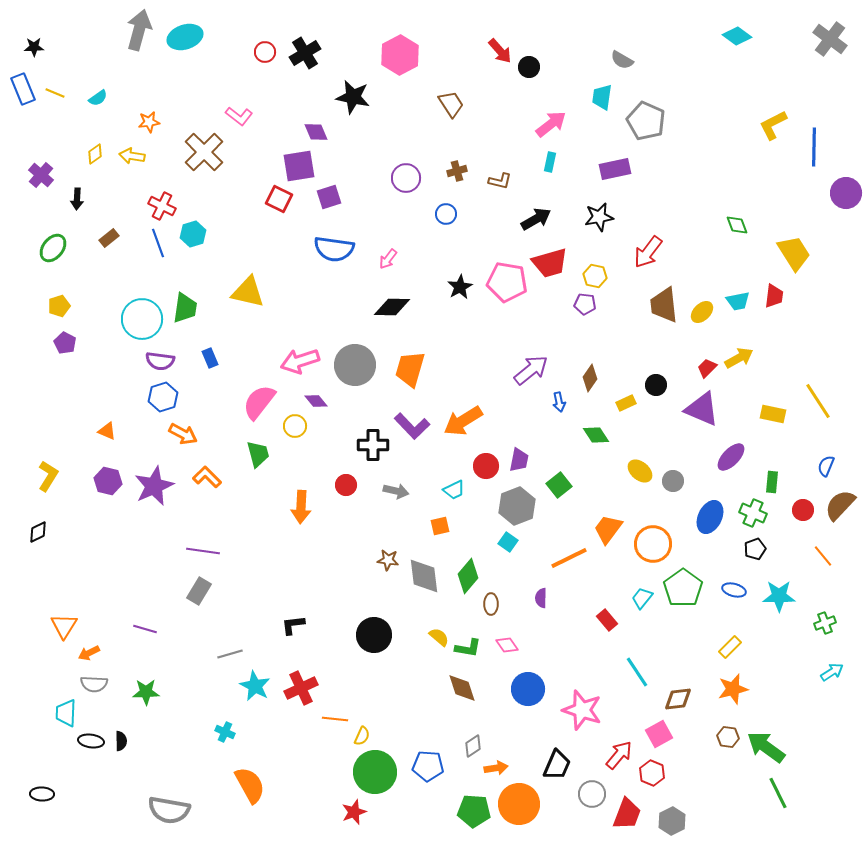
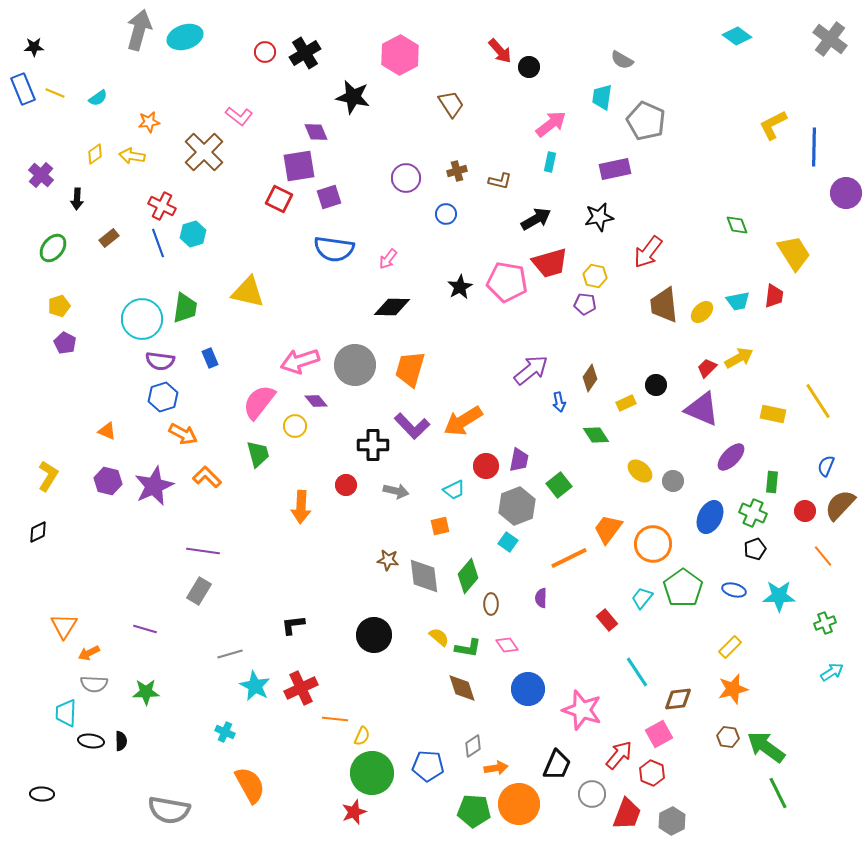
red circle at (803, 510): moved 2 px right, 1 px down
green circle at (375, 772): moved 3 px left, 1 px down
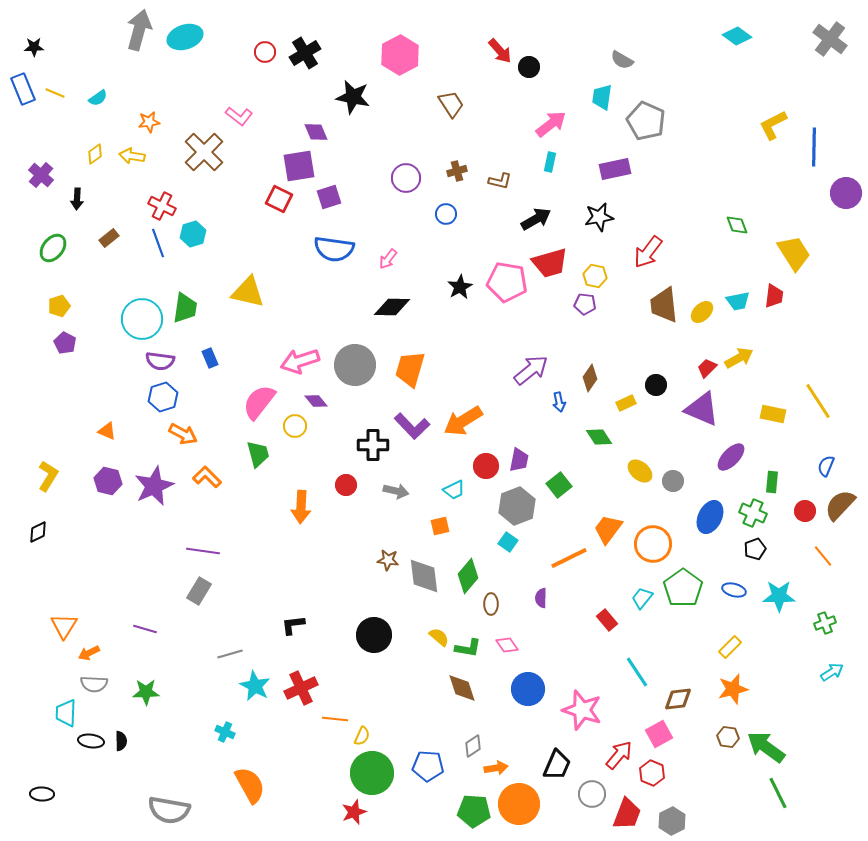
green diamond at (596, 435): moved 3 px right, 2 px down
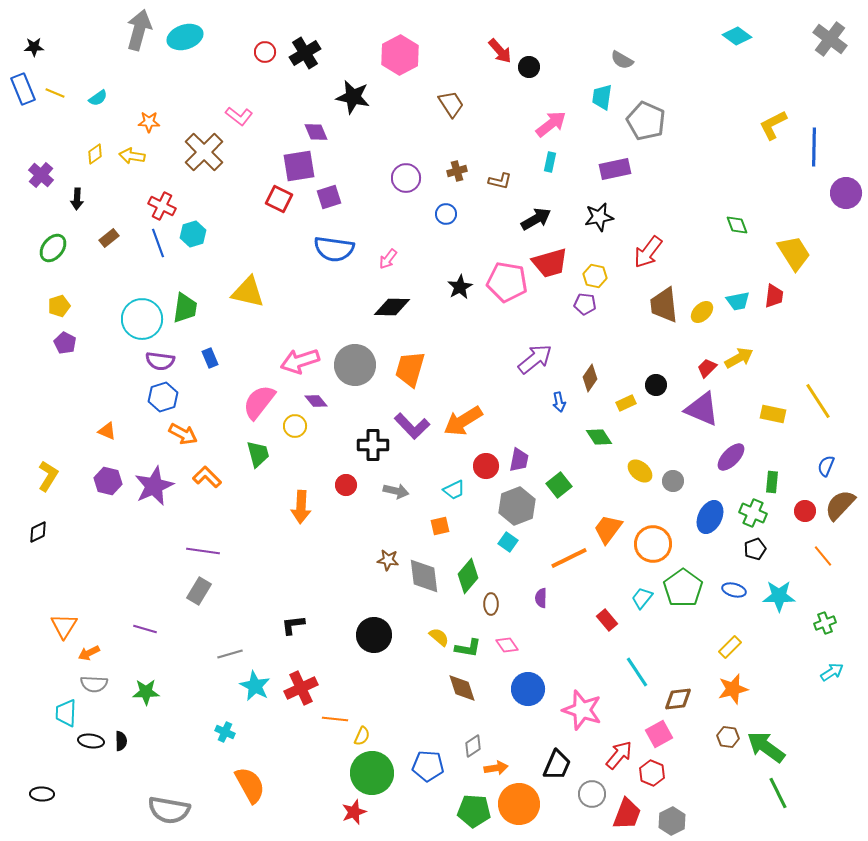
orange star at (149, 122): rotated 10 degrees clockwise
purple arrow at (531, 370): moved 4 px right, 11 px up
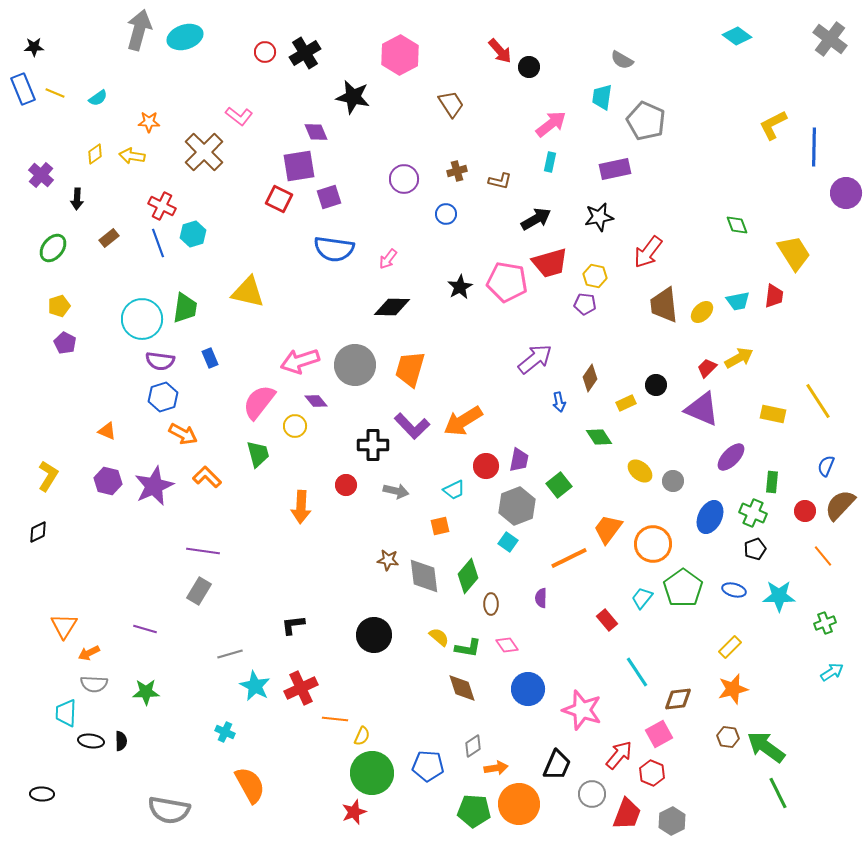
purple circle at (406, 178): moved 2 px left, 1 px down
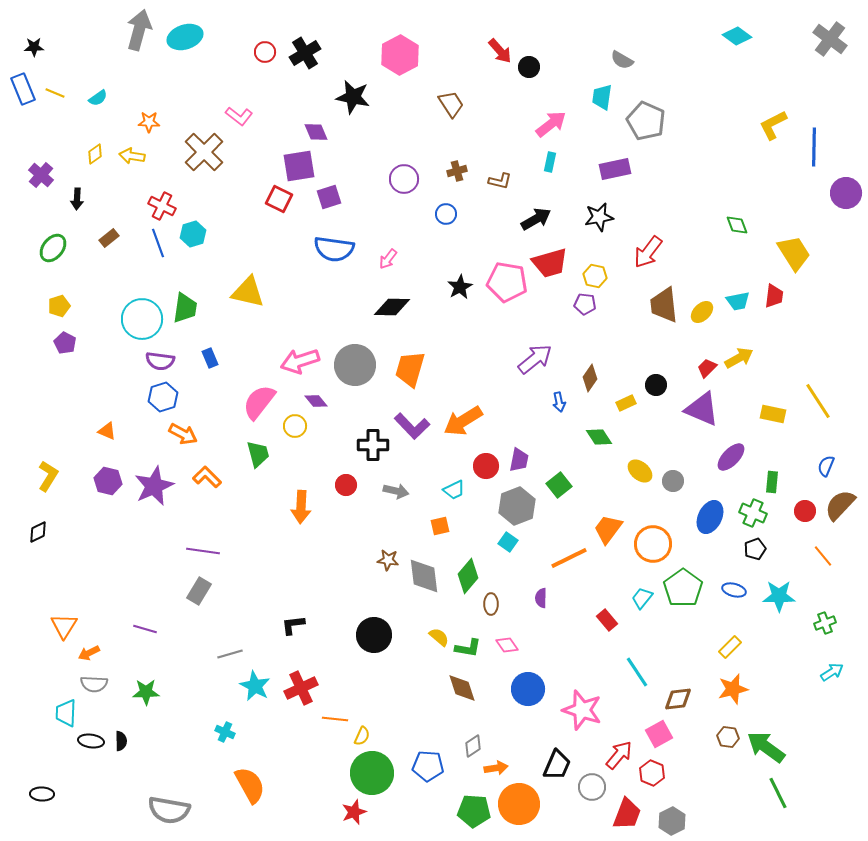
gray circle at (592, 794): moved 7 px up
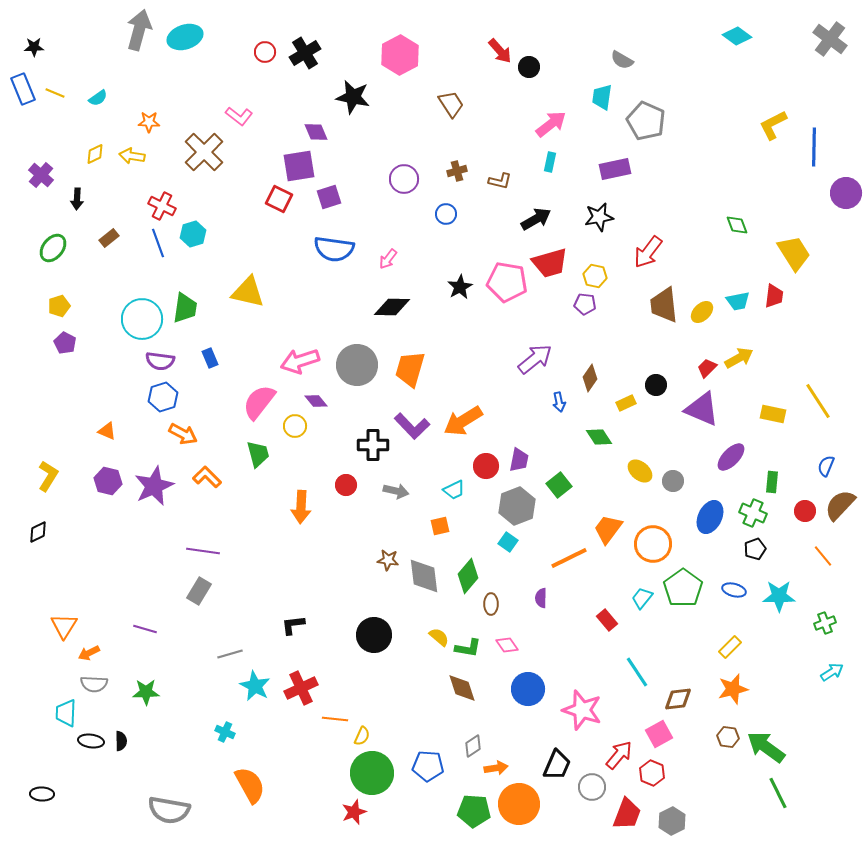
yellow diamond at (95, 154): rotated 10 degrees clockwise
gray circle at (355, 365): moved 2 px right
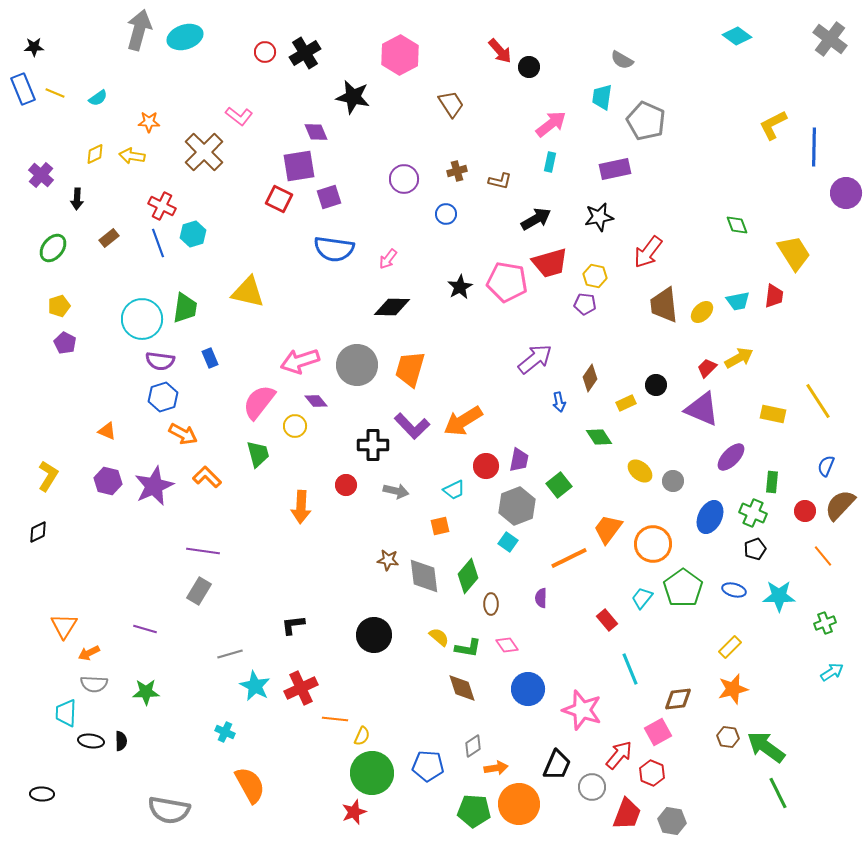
cyan line at (637, 672): moved 7 px left, 3 px up; rotated 12 degrees clockwise
pink square at (659, 734): moved 1 px left, 2 px up
gray hexagon at (672, 821): rotated 24 degrees counterclockwise
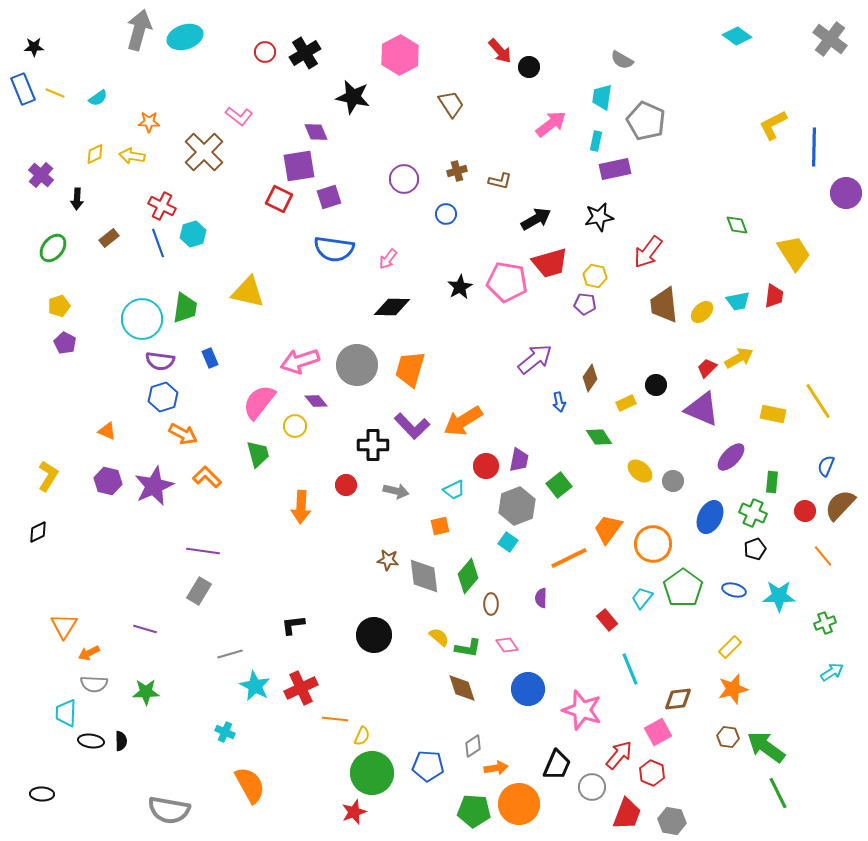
cyan rectangle at (550, 162): moved 46 px right, 21 px up
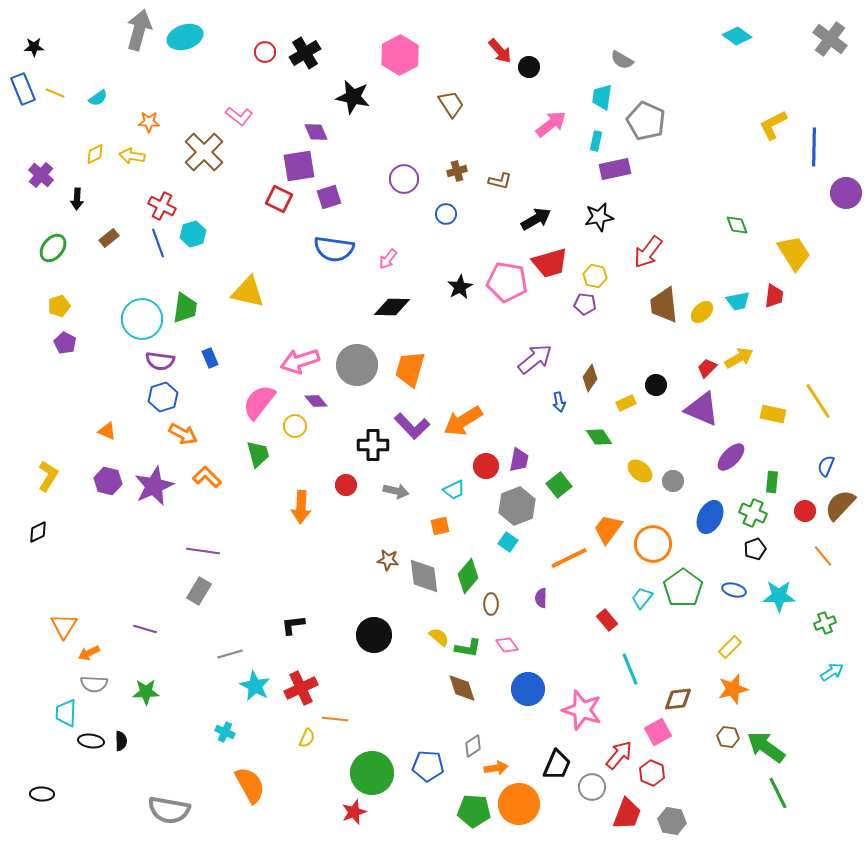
yellow semicircle at (362, 736): moved 55 px left, 2 px down
